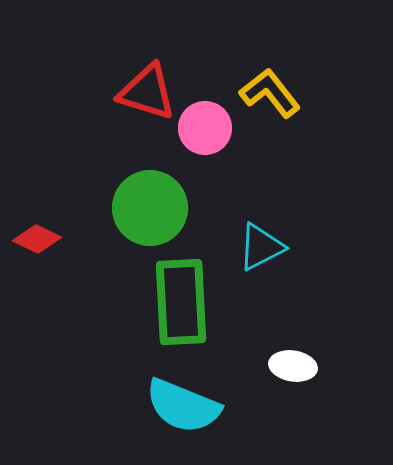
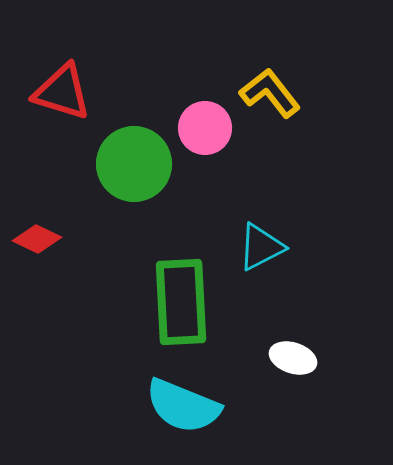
red triangle: moved 85 px left
green circle: moved 16 px left, 44 px up
white ellipse: moved 8 px up; rotated 9 degrees clockwise
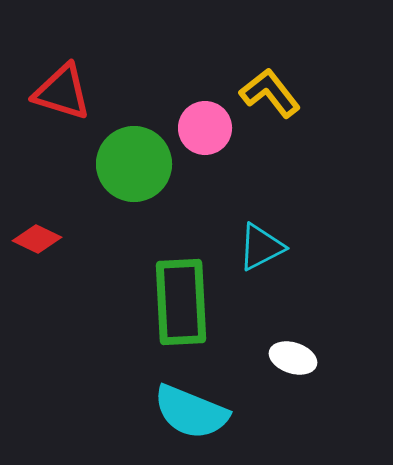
cyan semicircle: moved 8 px right, 6 px down
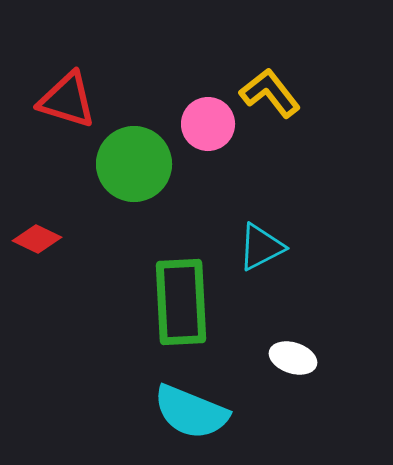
red triangle: moved 5 px right, 8 px down
pink circle: moved 3 px right, 4 px up
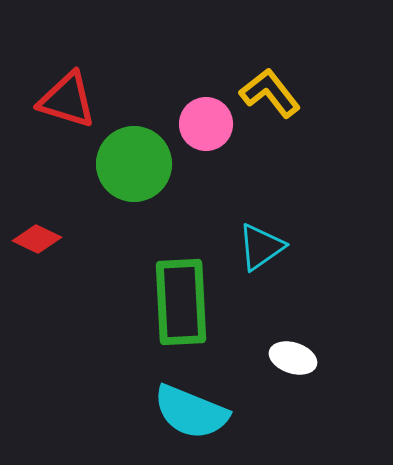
pink circle: moved 2 px left
cyan triangle: rotated 8 degrees counterclockwise
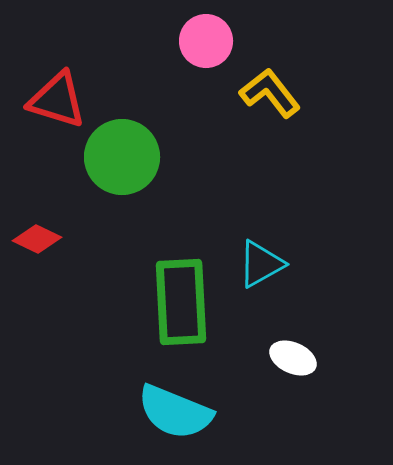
red triangle: moved 10 px left
pink circle: moved 83 px up
green circle: moved 12 px left, 7 px up
cyan triangle: moved 17 px down; rotated 6 degrees clockwise
white ellipse: rotated 6 degrees clockwise
cyan semicircle: moved 16 px left
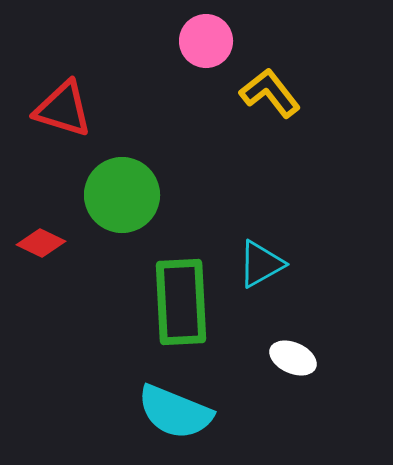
red triangle: moved 6 px right, 9 px down
green circle: moved 38 px down
red diamond: moved 4 px right, 4 px down
